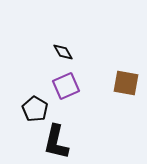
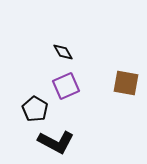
black L-shape: rotated 75 degrees counterclockwise
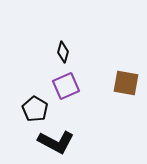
black diamond: rotated 45 degrees clockwise
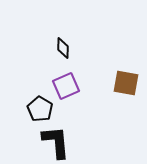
black diamond: moved 4 px up; rotated 15 degrees counterclockwise
black pentagon: moved 5 px right
black L-shape: rotated 123 degrees counterclockwise
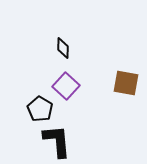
purple square: rotated 24 degrees counterclockwise
black L-shape: moved 1 px right, 1 px up
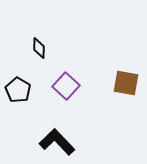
black diamond: moved 24 px left
black pentagon: moved 22 px left, 19 px up
black L-shape: moved 1 px down; rotated 39 degrees counterclockwise
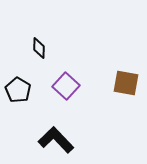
black L-shape: moved 1 px left, 2 px up
